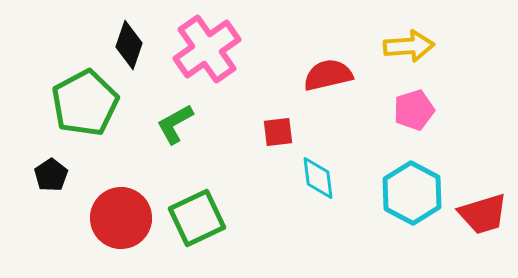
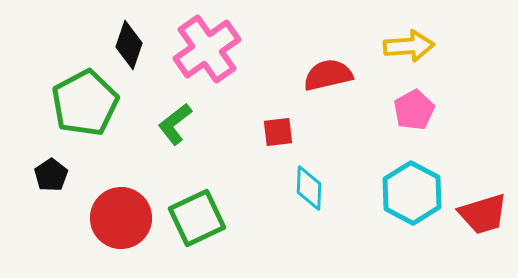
pink pentagon: rotated 12 degrees counterclockwise
green L-shape: rotated 9 degrees counterclockwise
cyan diamond: moved 9 px left, 10 px down; rotated 9 degrees clockwise
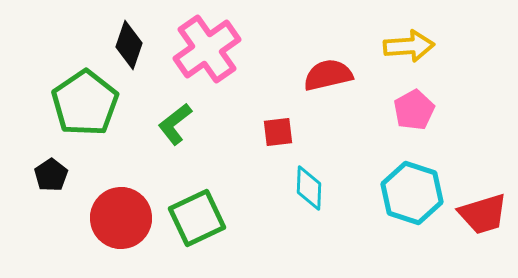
green pentagon: rotated 6 degrees counterclockwise
cyan hexagon: rotated 10 degrees counterclockwise
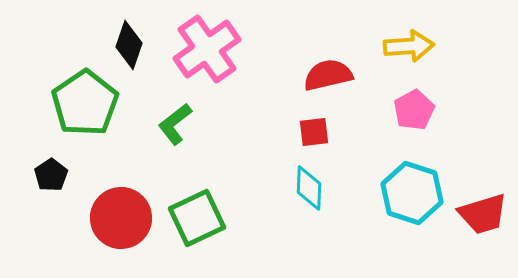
red square: moved 36 px right
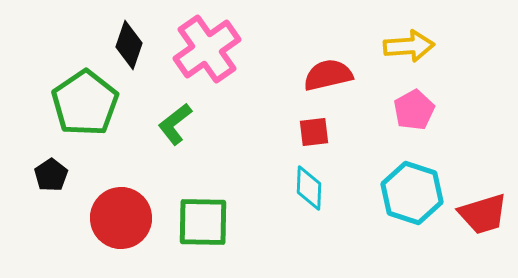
green square: moved 6 px right, 4 px down; rotated 26 degrees clockwise
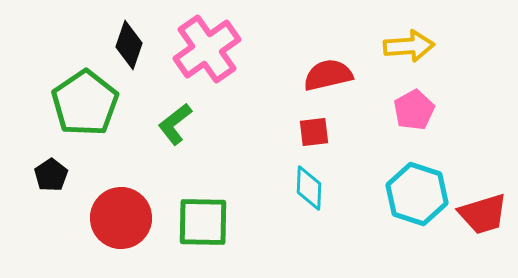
cyan hexagon: moved 5 px right, 1 px down
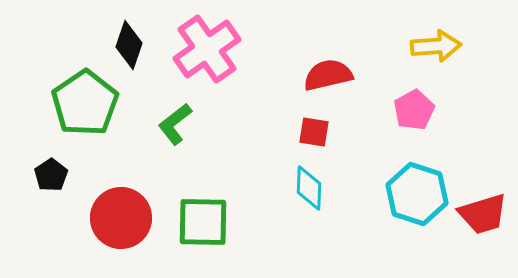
yellow arrow: moved 27 px right
red square: rotated 16 degrees clockwise
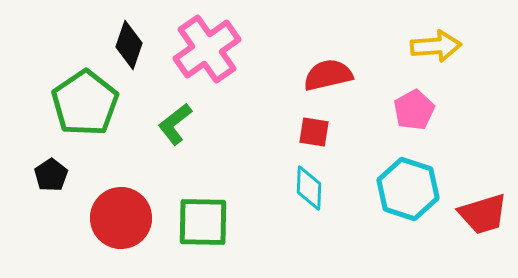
cyan hexagon: moved 9 px left, 5 px up
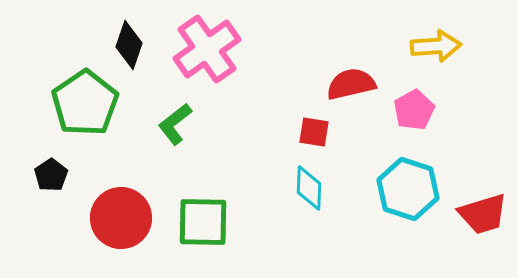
red semicircle: moved 23 px right, 9 px down
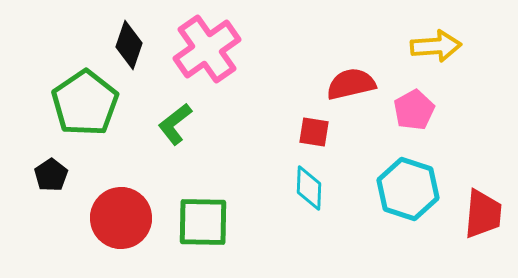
red trapezoid: rotated 68 degrees counterclockwise
